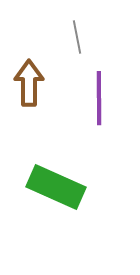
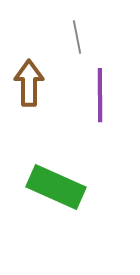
purple line: moved 1 px right, 3 px up
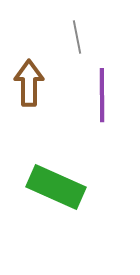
purple line: moved 2 px right
